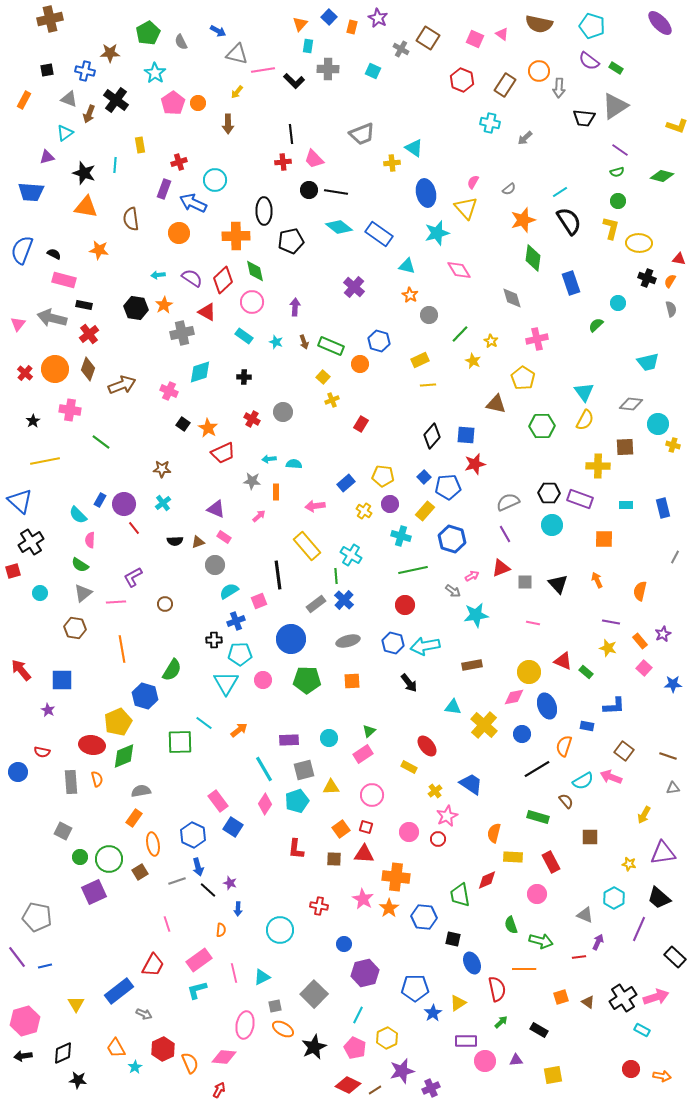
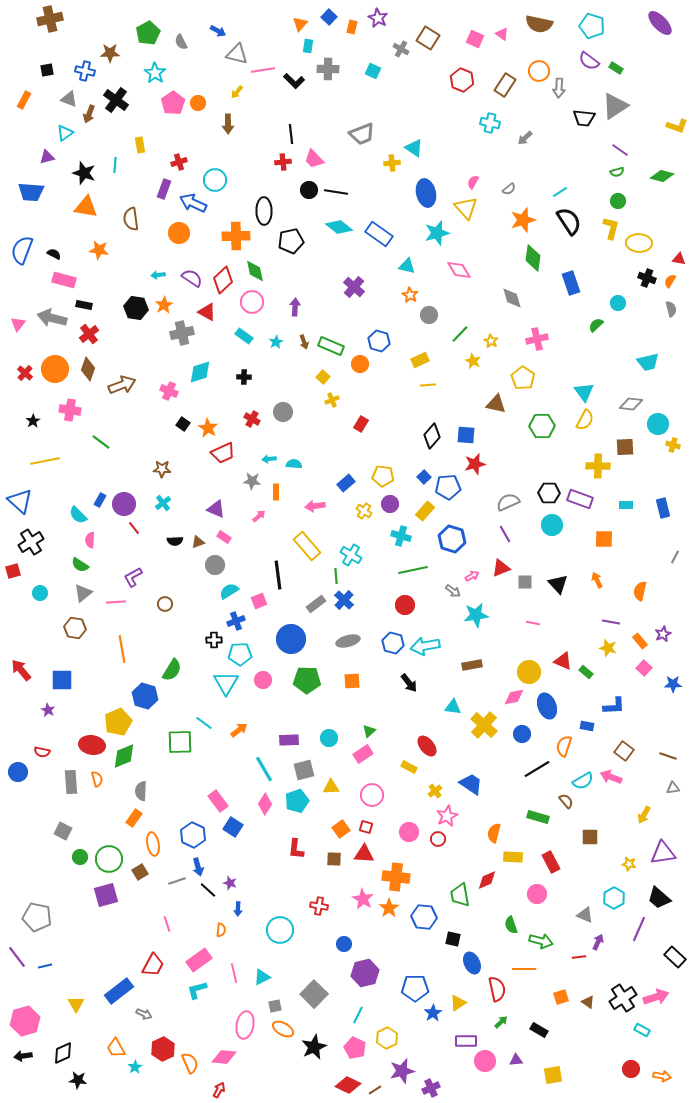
cyan star at (276, 342): rotated 24 degrees clockwise
gray semicircle at (141, 791): rotated 78 degrees counterclockwise
purple square at (94, 892): moved 12 px right, 3 px down; rotated 10 degrees clockwise
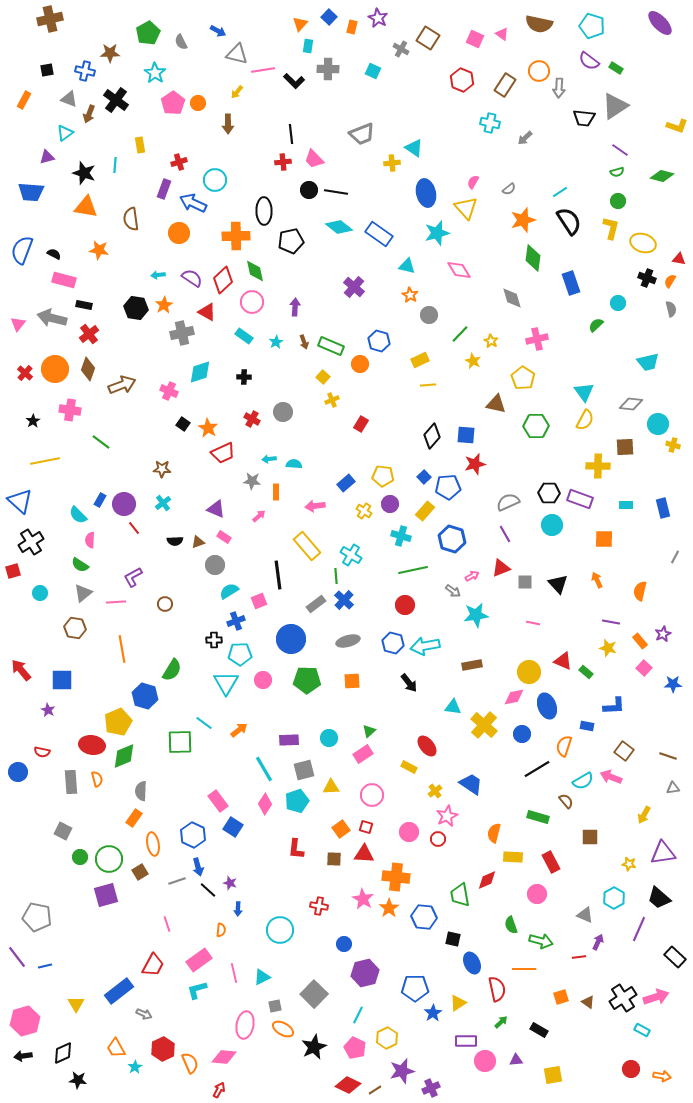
yellow ellipse at (639, 243): moved 4 px right; rotated 15 degrees clockwise
green hexagon at (542, 426): moved 6 px left
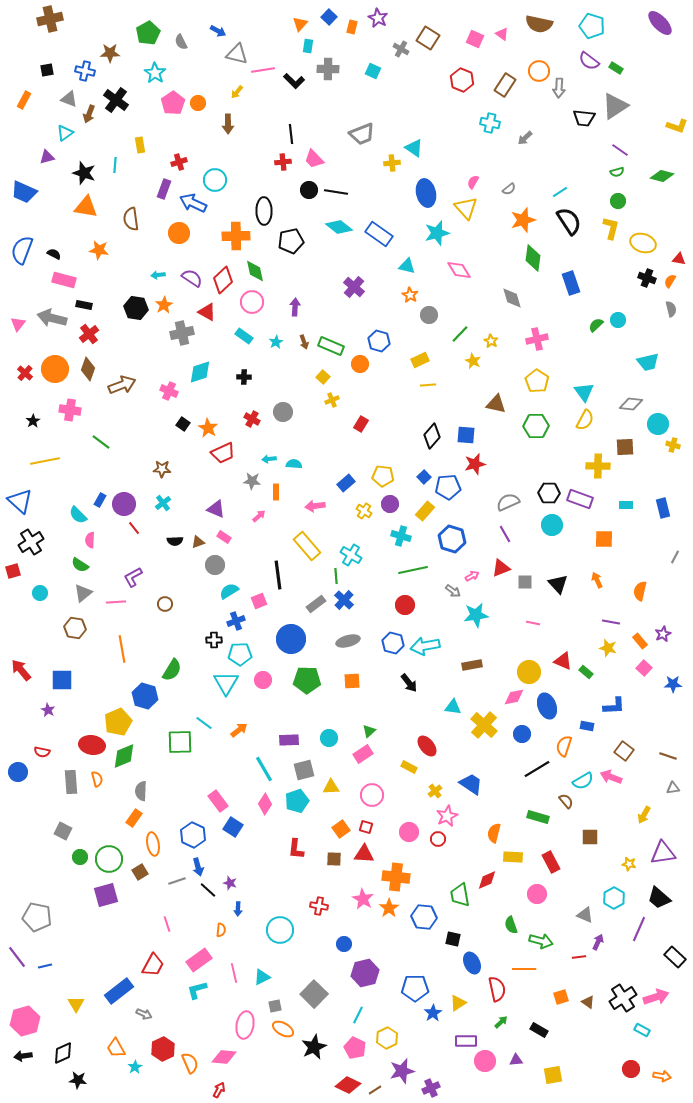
blue trapezoid at (31, 192): moved 7 px left; rotated 20 degrees clockwise
cyan circle at (618, 303): moved 17 px down
yellow pentagon at (523, 378): moved 14 px right, 3 px down
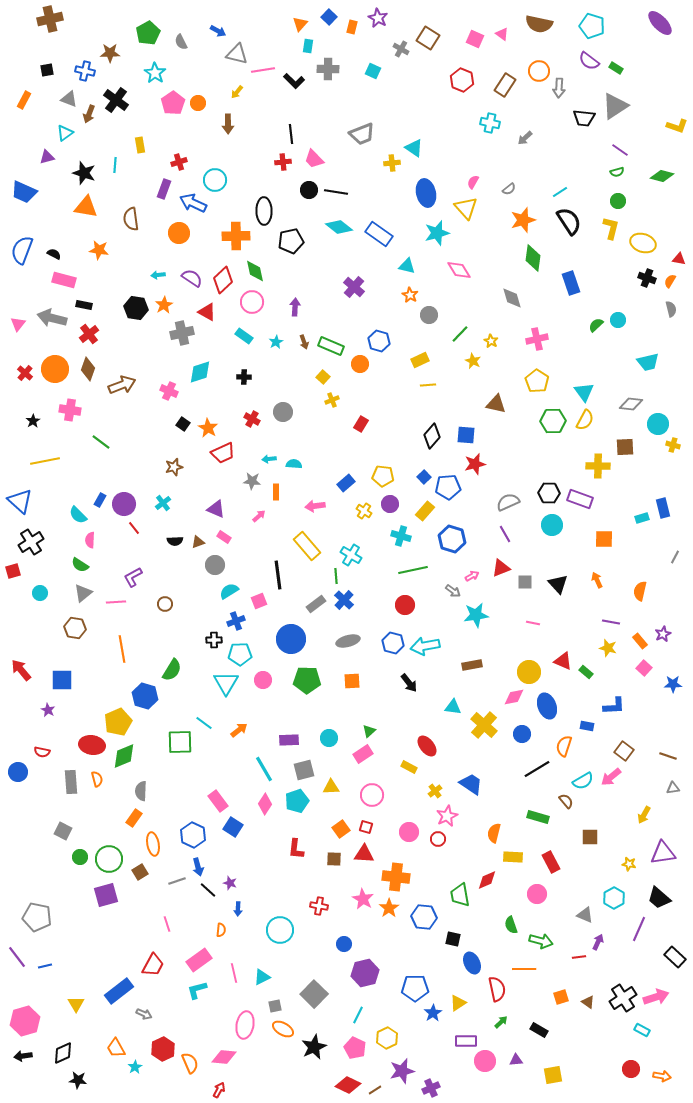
green hexagon at (536, 426): moved 17 px right, 5 px up
brown star at (162, 469): moved 12 px right, 2 px up; rotated 18 degrees counterclockwise
cyan rectangle at (626, 505): moved 16 px right, 13 px down; rotated 16 degrees counterclockwise
pink arrow at (611, 777): rotated 60 degrees counterclockwise
